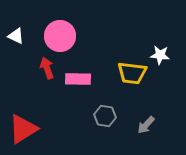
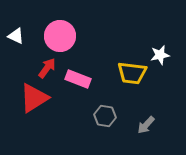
white star: rotated 18 degrees counterclockwise
red arrow: rotated 55 degrees clockwise
pink rectangle: rotated 20 degrees clockwise
red triangle: moved 11 px right, 31 px up
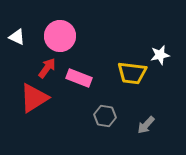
white triangle: moved 1 px right, 1 px down
pink rectangle: moved 1 px right, 1 px up
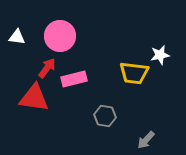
white triangle: rotated 18 degrees counterclockwise
yellow trapezoid: moved 2 px right
pink rectangle: moved 5 px left, 1 px down; rotated 35 degrees counterclockwise
red triangle: rotated 40 degrees clockwise
gray arrow: moved 15 px down
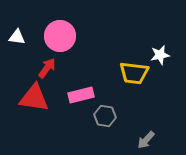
pink rectangle: moved 7 px right, 16 px down
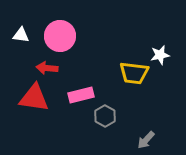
white triangle: moved 4 px right, 2 px up
red arrow: rotated 120 degrees counterclockwise
gray hexagon: rotated 20 degrees clockwise
